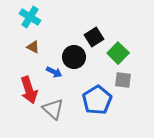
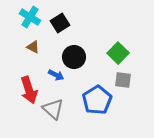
black square: moved 34 px left, 14 px up
blue arrow: moved 2 px right, 3 px down
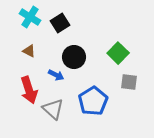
brown triangle: moved 4 px left, 4 px down
gray square: moved 6 px right, 2 px down
blue pentagon: moved 4 px left, 1 px down
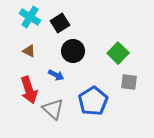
black circle: moved 1 px left, 6 px up
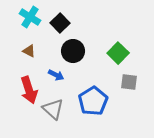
black square: rotated 12 degrees counterclockwise
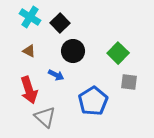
gray triangle: moved 8 px left, 8 px down
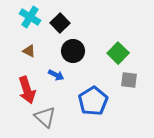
gray square: moved 2 px up
red arrow: moved 2 px left
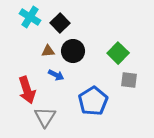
brown triangle: moved 19 px right; rotated 32 degrees counterclockwise
gray triangle: rotated 20 degrees clockwise
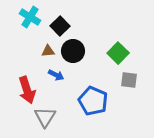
black square: moved 3 px down
blue pentagon: rotated 16 degrees counterclockwise
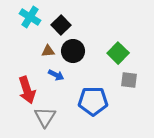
black square: moved 1 px right, 1 px up
blue pentagon: rotated 24 degrees counterclockwise
